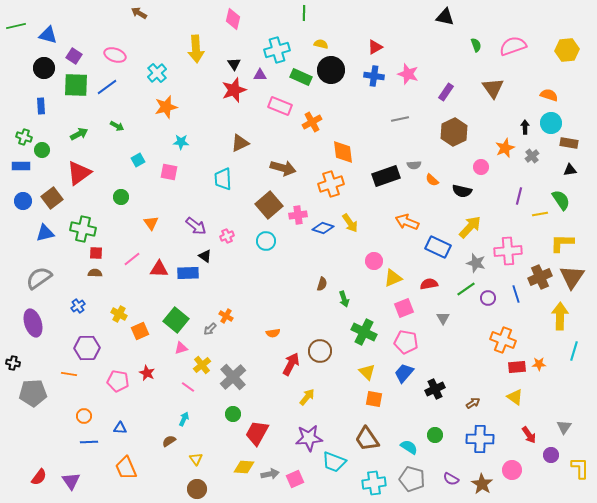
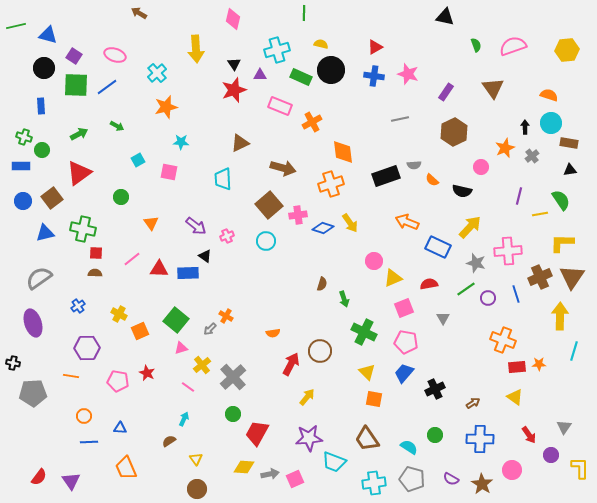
orange line at (69, 374): moved 2 px right, 2 px down
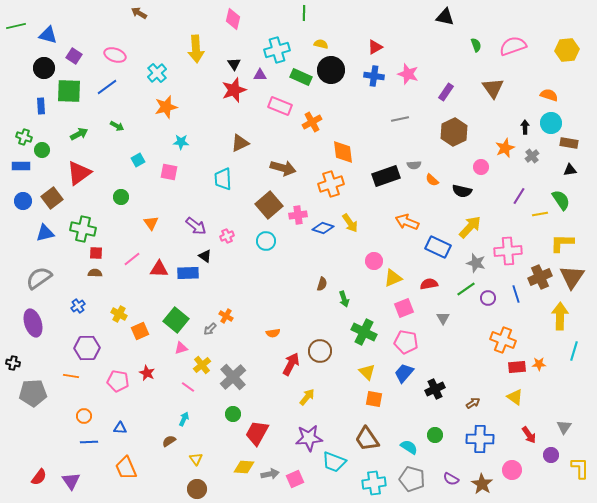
green square at (76, 85): moved 7 px left, 6 px down
purple line at (519, 196): rotated 18 degrees clockwise
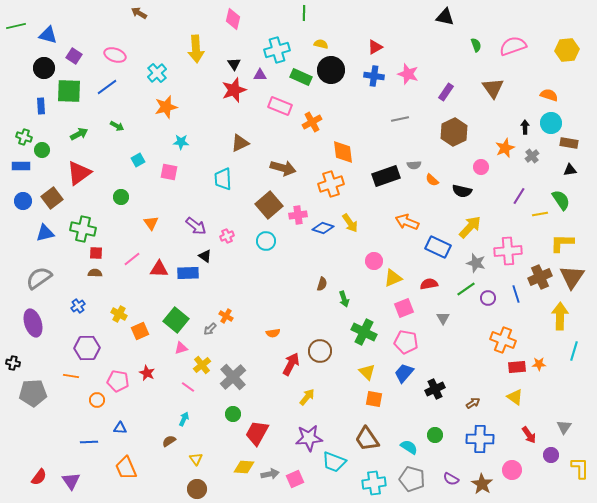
orange circle at (84, 416): moved 13 px right, 16 px up
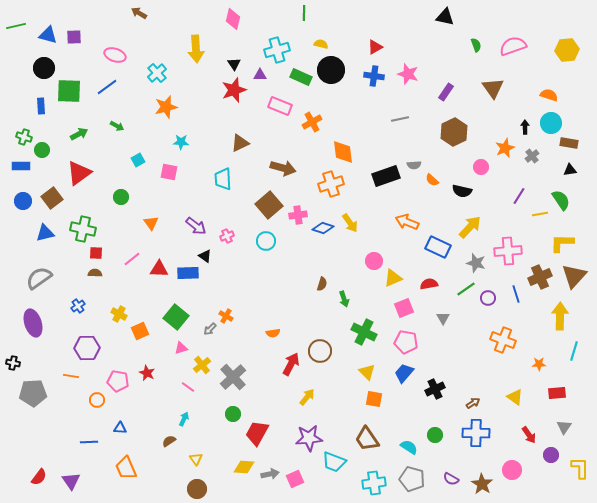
purple square at (74, 56): moved 19 px up; rotated 35 degrees counterclockwise
brown triangle at (572, 277): moved 2 px right, 1 px up; rotated 8 degrees clockwise
green square at (176, 320): moved 3 px up
red rectangle at (517, 367): moved 40 px right, 26 px down
blue cross at (480, 439): moved 4 px left, 6 px up
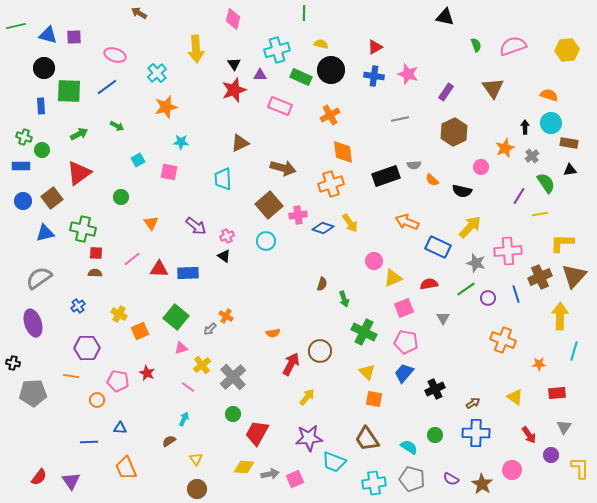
orange cross at (312, 122): moved 18 px right, 7 px up
green semicircle at (561, 200): moved 15 px left, 17 px up
black triangle at (205, 256): moved 19 px right
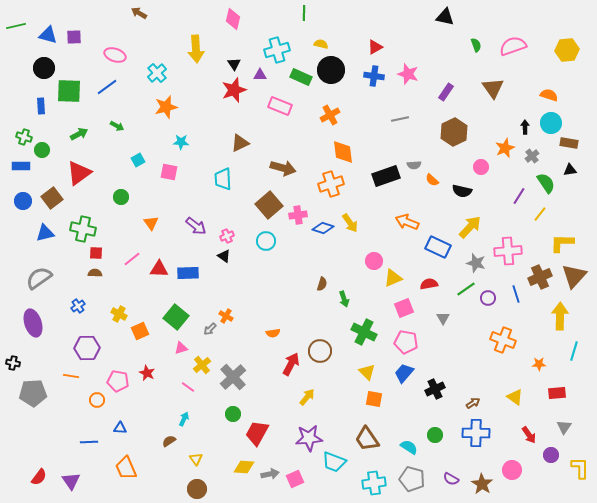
yellow line at (540, 214): rotated 42 degrees counterclockwise
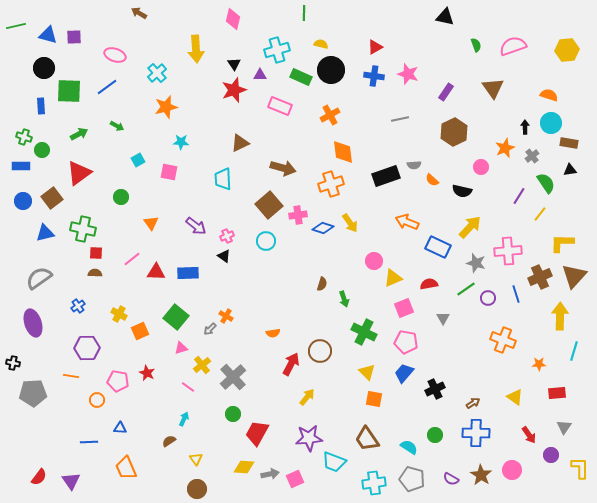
red triangle at (159, 269): moved 3 px left, 3 px down
brown star at (482, 484): moved 1 px left, 9 px up
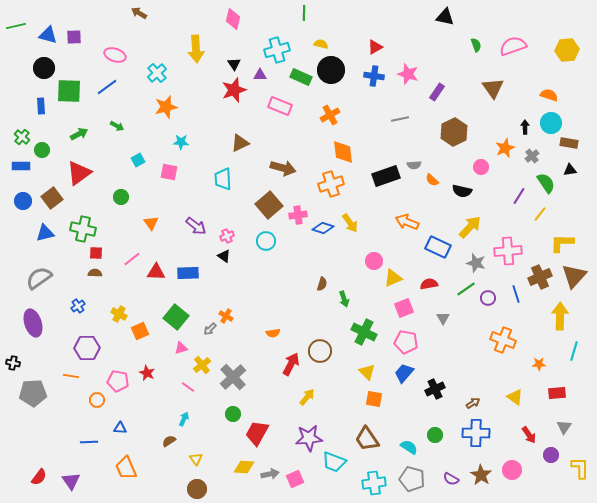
purple rectangle at (446, 92): moved 9 px left
green cross at (24, 137): moved 2 px left; rotated 21 degrees clockwise
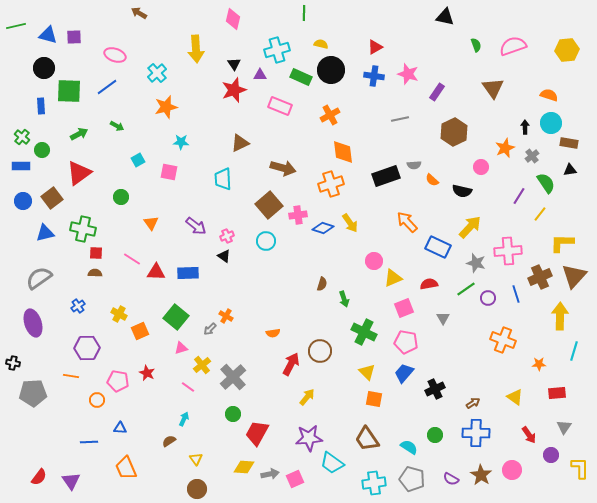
orange arrow at (407, 222): rotated 25 degrees clockwise
pink line at (132, 259): rotated 72 degrees clockwise
cyan trapezoid at (334, 462): moved 2 px left, 1 px down; rotated 15 degrees clockwise
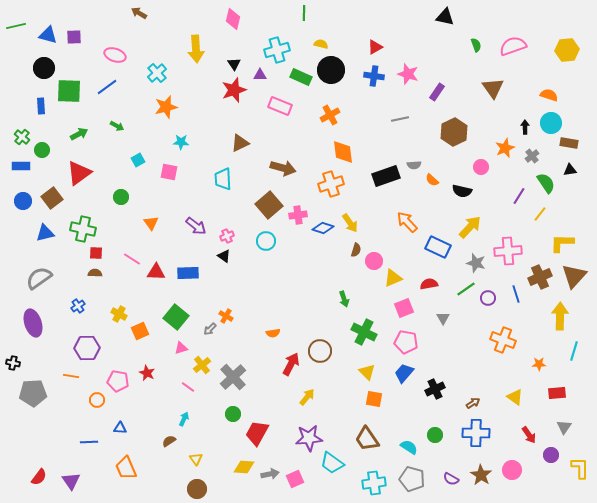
brown semicircle at (322, 284): moved 34 px right, 34 px up
